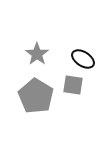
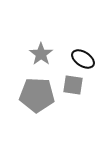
gray star: moved 4 px right
gray pentagon: moved 1 px right, 1 px up; rotated 28 degrees counterclockwise
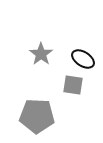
gray pentagon: moved 21 px down
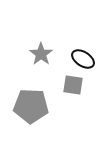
gray pentagon: moved 6 px left, 10 px up
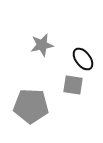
gray star: moved 1 px right, 9 px up; rotated 25 degrees clockwise
black ellipse: rotated 20 degrees clockwise
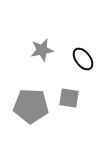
gray star: moved 5 px down
gray square: moved 4 px left, 13 px down
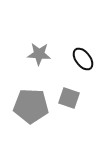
gray star: moved 3 px left, 4 px down; rotated 15 degrees clockwise
gray square: rotated 10 degrees clockwise
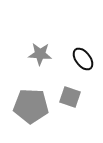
gray star: moved 1 px right
gray square: moved 1 px right, 1 px up
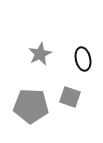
gray star: rotated 30 degrees counterclockwise
black ellipse: rotated 25 degrees clockwise
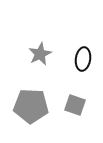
black ellipse: rotated 20 degrees clockwise
gray square: moved 5 px right, 8 px down
